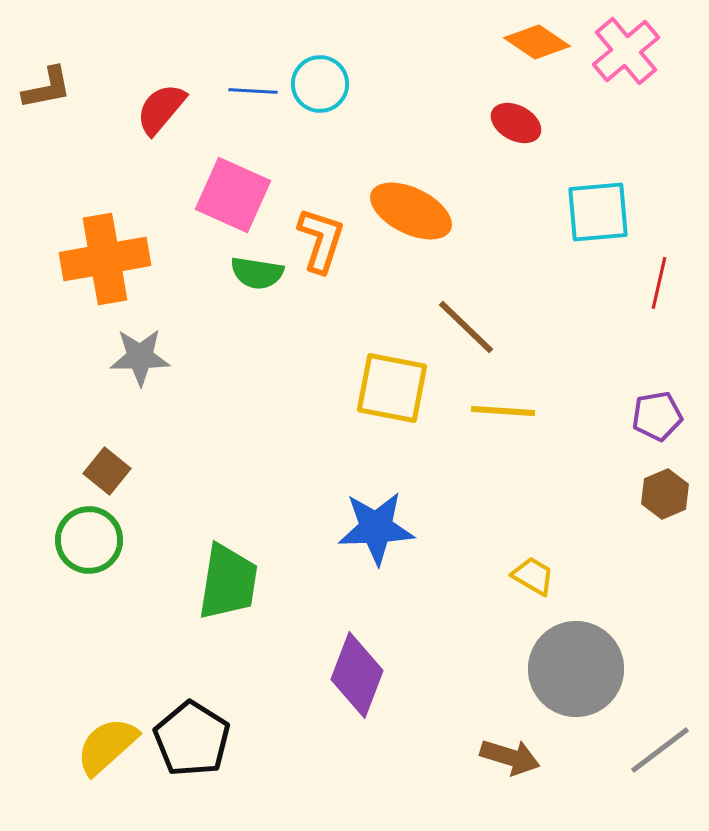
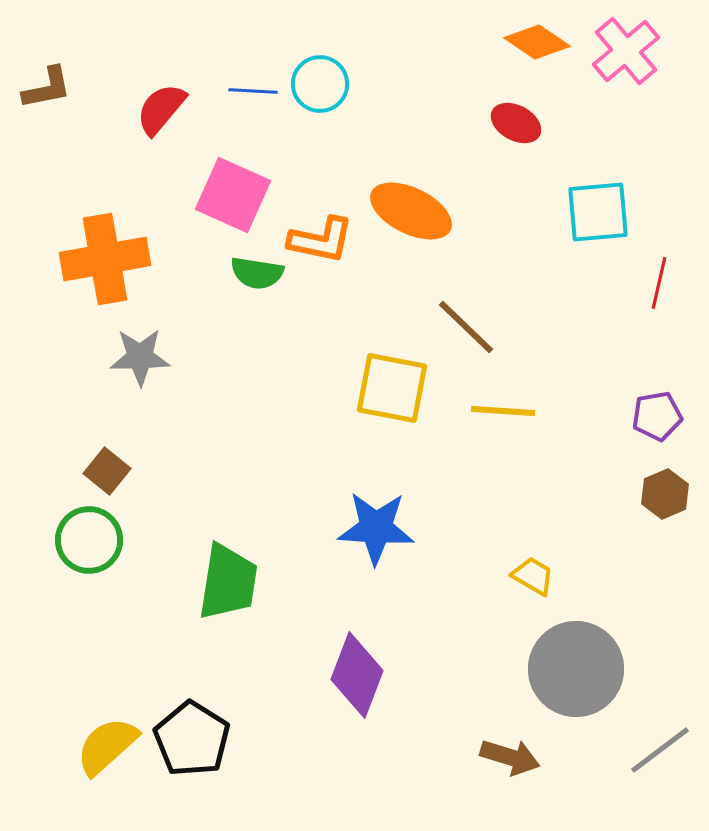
orange L-shape: rotated 84 degrees clockwise
blue star: rotated 6 degrees clockwise
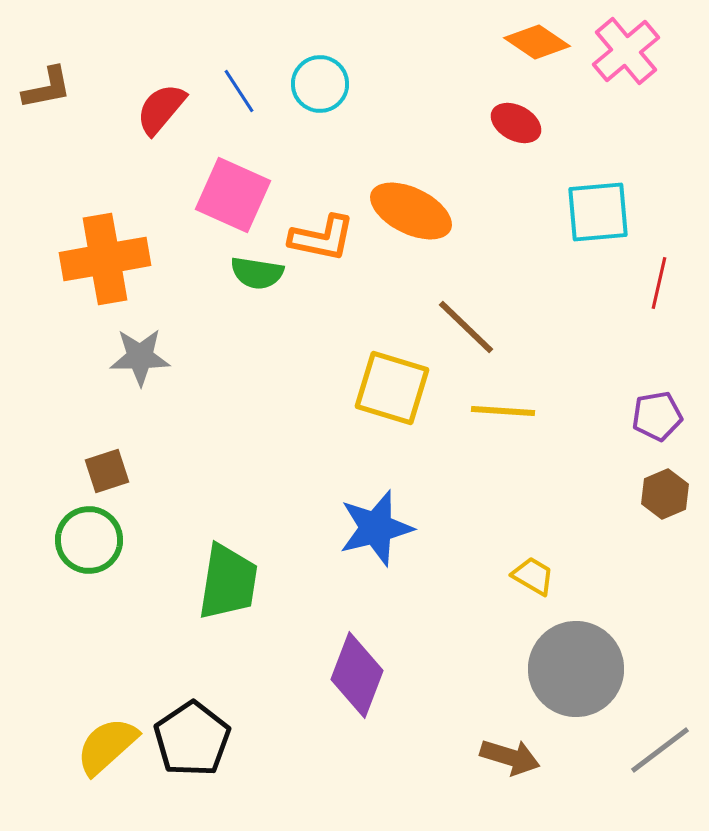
blue line: moved 14 px left; rotated 54 degrees clockwise
orange L-shape: moved 1 px right, 2 px up
yellow square: rotated 6 degrees clockwise
brown square: rotated 33 degrees clockwise
blue star: rotated 18 degrees counterclockwise
black pentagon: rotated 6 degrees clockwise
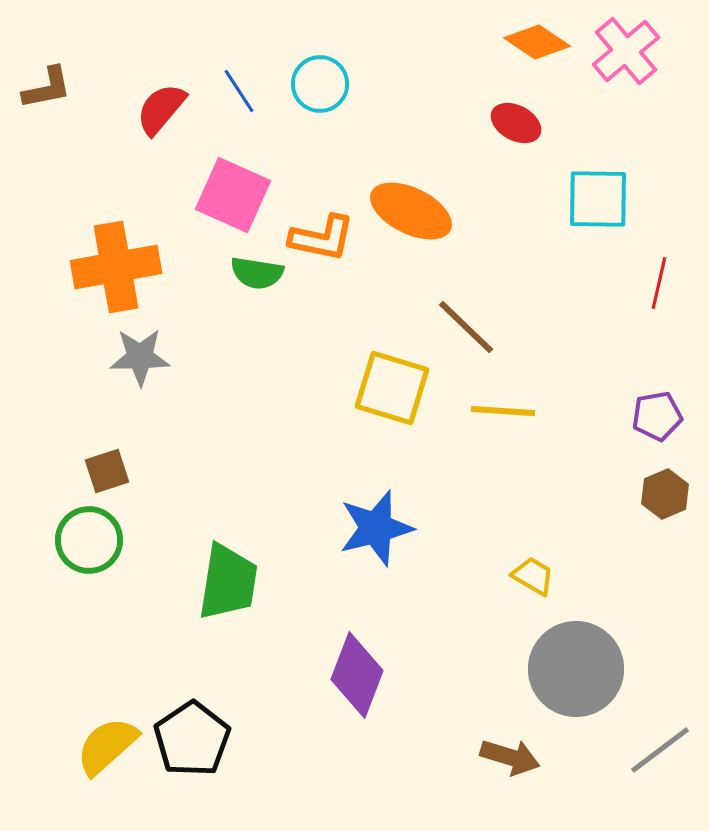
cyan square: moved 13 px up; rotated 6 degrees clockwise
orange cross: moved 11 px right, 8 px down
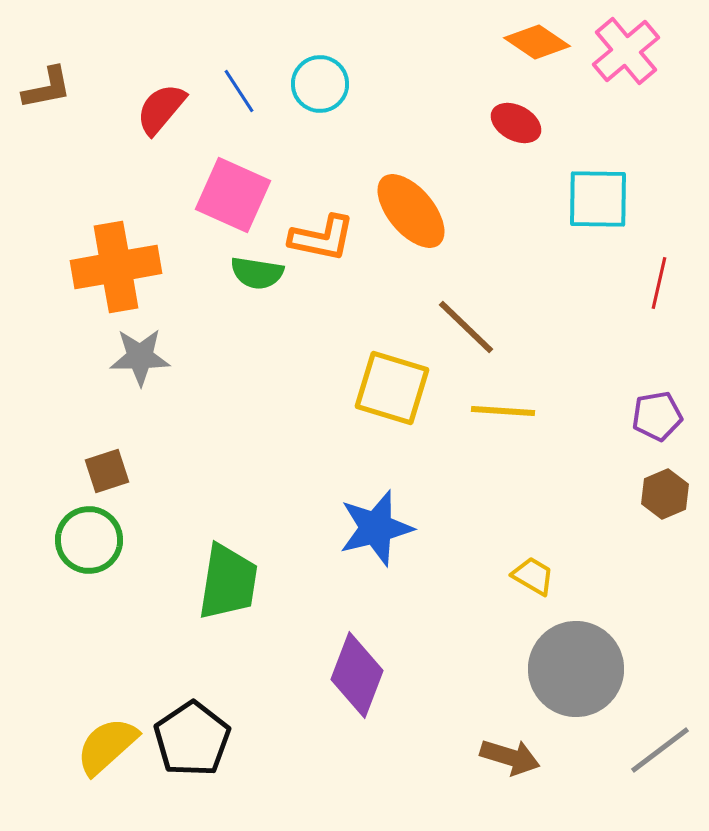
orange ellipse: rotated 24 degrees clockwise
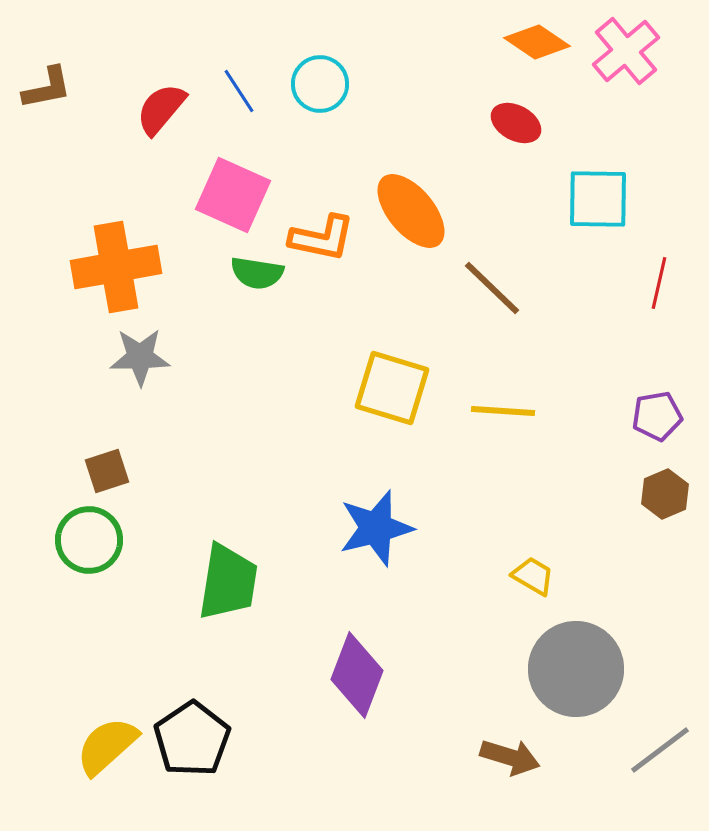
brown line: moved 26 px right, 39 px up
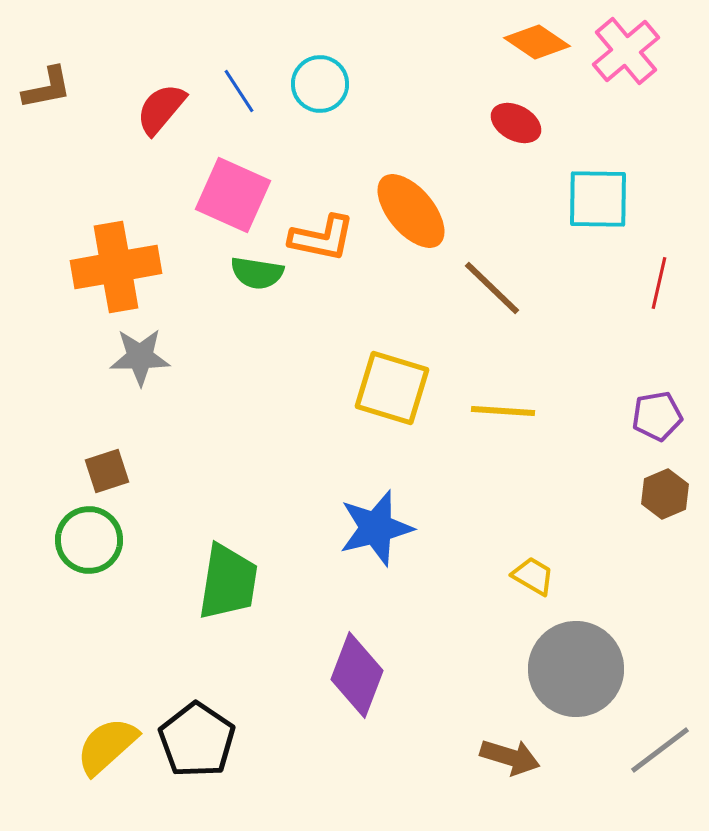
black pentagon: moved 5 px right, 1 px down; rotated 4 degrees counterclockwise
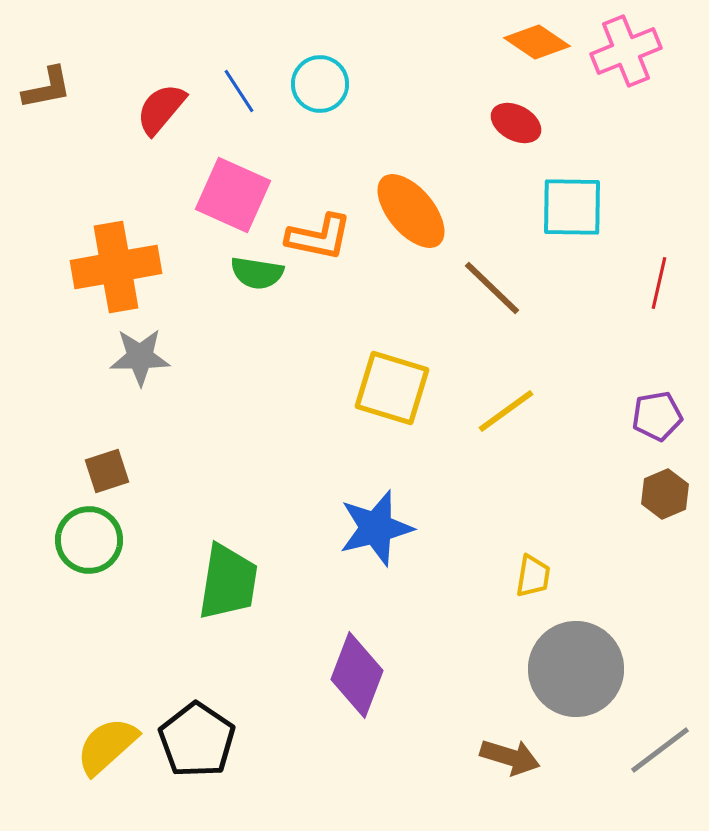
pink cross: rotated 18 degrees clockwise
cyan square: moved 26 px left, 8 px down
orange L-shape: moved 3 px left, 1 px up
yellow line: moved 3 px right; rotated 40 degrees counterclockwise
yellow trapezoid: rotated 69 degrees clockwise
